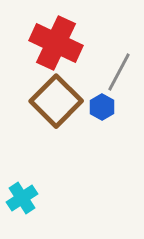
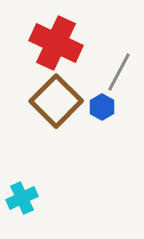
cyan cross: rotated 8 degrees clockwise
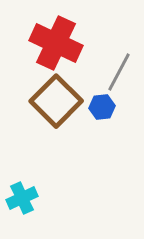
blue hexagon: rotated 25 degrees clockwise
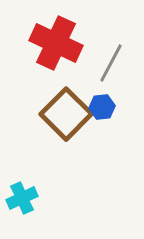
gray line: moved 8 px left, 9 px up
brown square: moved 10 px right, 13 px down
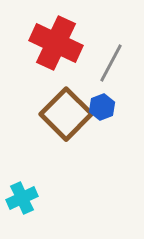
blue hexagon: rotated 15 degrees counterclockwise
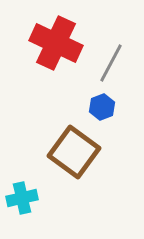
brown square: moved 8 px right, 38 px down; rotated 9 degrees counterclockwise
cyan cross: rotated 12 degrees clockwise
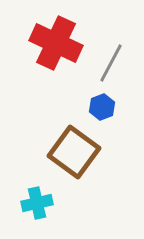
cyan cross: moved 15 px right, 5 px down
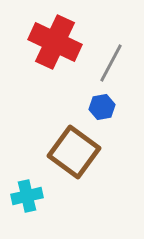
red cross: moved 1 px left, 1 px up
blue hexagon: rotated 10 degrees clockwise
cyan cross: moved 10 px left, 7 px up
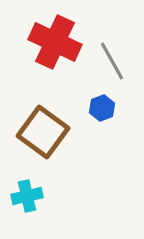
gray line: moved 1 px right, 2 px up; rotated 57 degrees counterclockwise
blue hexagon: moved 1 px down; rotated 10 degrees counterclockwise
brown square: moved 31 px left, 20 px up
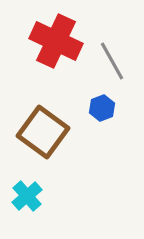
red cross: moved 1 px right, 1 px up
cyan cross: rotated 28 degrees counterclockwise
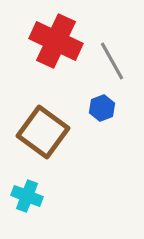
cyan cross: rotated 28 degrees counterclockwise
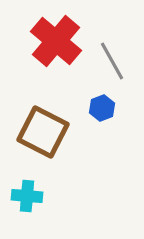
red cross: rotated 15 degrees clockwise
brown square: rotated 9 degrees counterclockwise
cyan cross: rotated 16 degrees counterclockwise
